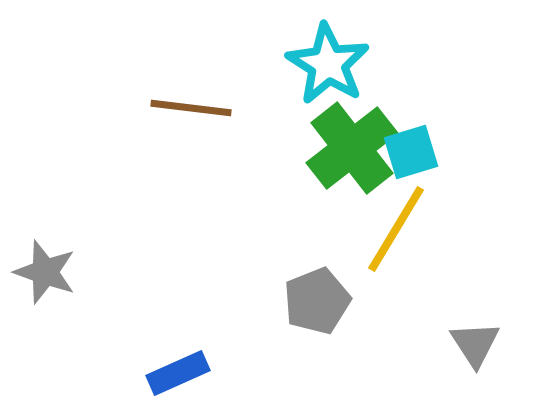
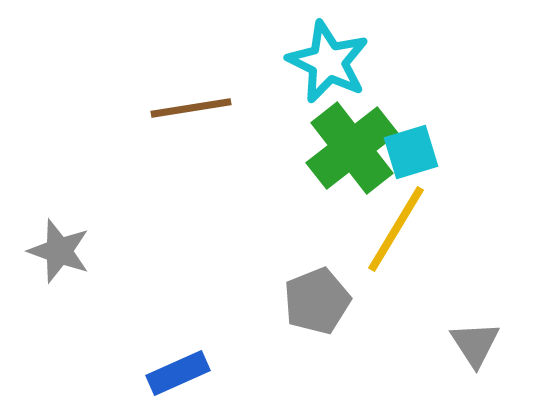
cyan star: moved 2 px up; rotated 6 degrees counterclockwise
brown line: rotated 16 degrees counterclockwise
gray star: moved 14 px right, 21 px up
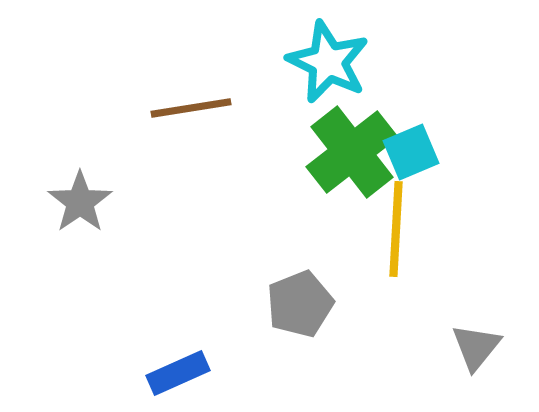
green cross: moved 4 px down
cyan square: rotated 6 degrees counterclockwise
yellow line: rotated 28 degrees counterclockwise
gray star: moved 21 px right, 49 px up; rotated 18 degrees clockwise
gray pentagon: moved 17 px left, 3 px down
gray triangle: moved 1 px right, 3 px down; rotated 12 degrees clockwise
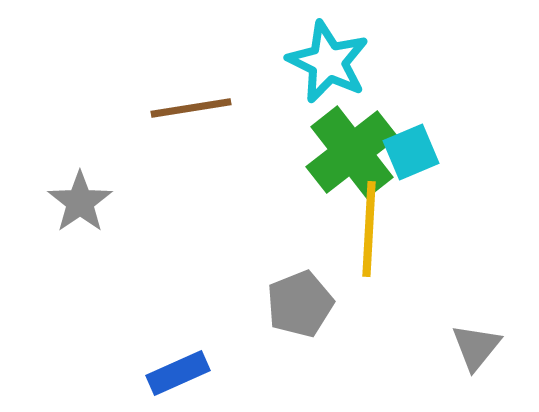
yellow line: moved 27 px left
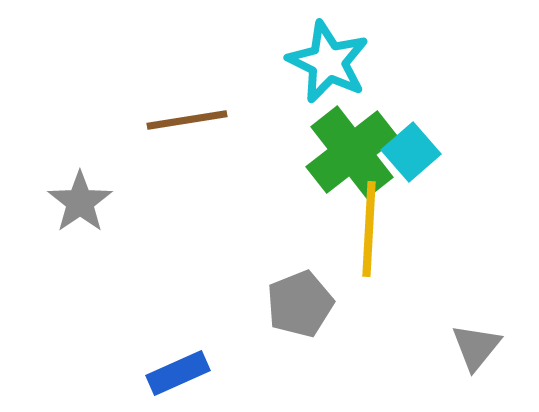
brown line: moved 4 px left, 12 px down
cyan square: rotated 18 degrees counterclockwise
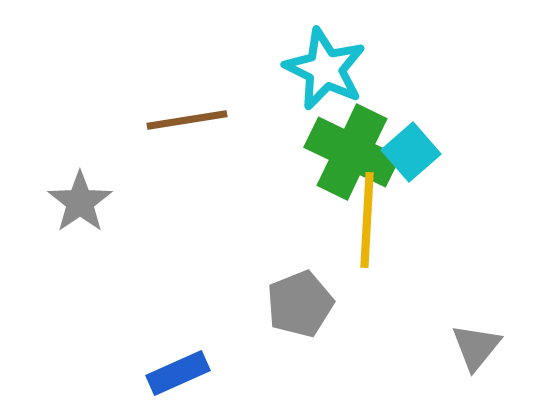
cyan star: moved 3 px left, 7 px down
green cross: rotated 26 degrees counterclockwise
yellow line: moved 2 px left, 9 px up
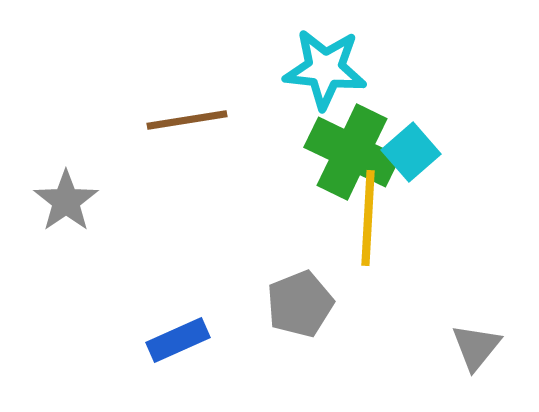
cyan star: rotated 20 degrees counterclockwise
gray star: moved 14 px left, 1 px up
yellow line: moved 1 px right, 2 px up
blue rectangle: moved 33 px up
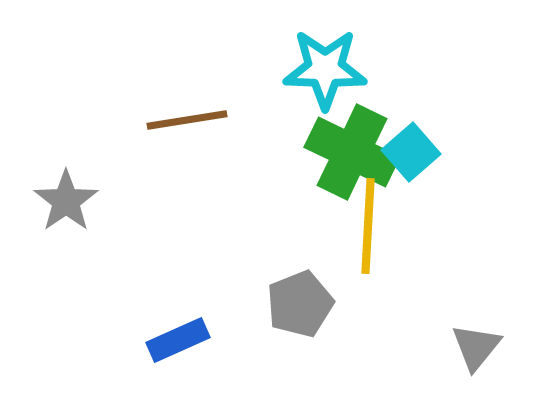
cyan star: rotated 4 degrees counterclockwise
yellow line: moved 8 px down
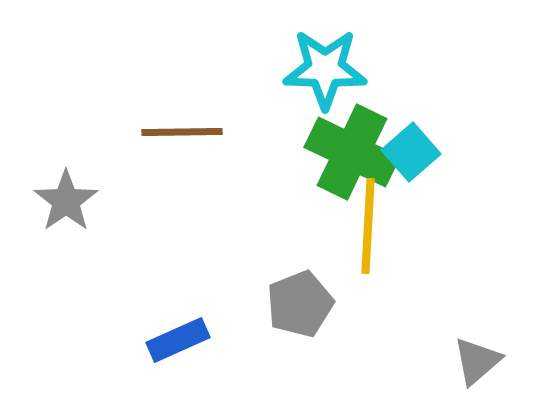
brown line: moved 5 px left, 12 px down; rotated 8 degrees clockwise
gray triangle: moved 1 px right, 14 px down; rotated 10 degrees clockwise
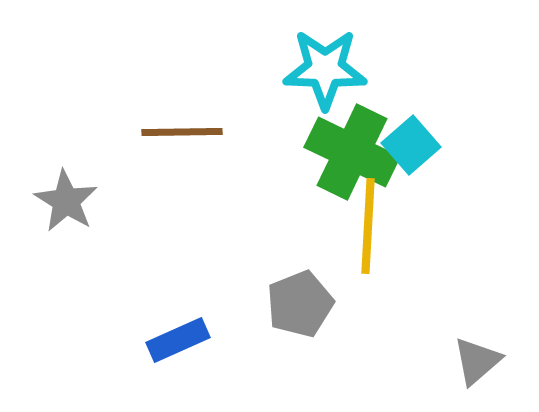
cyan square: moved 7 px up
gray star: rotated 6 degrees counterclockwise
